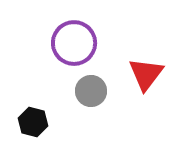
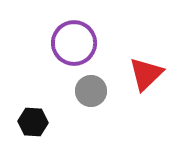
red triangle: rotated 9 degrees clockwise
black hexagon: rotated 12 degrees counterclockwise
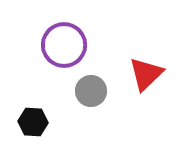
purple circle: moved 10 px left, 2 px down
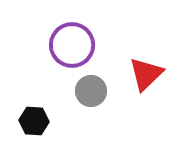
purple circle: moved 8 px right
black hexagon: moved 1 px right, 1 px up
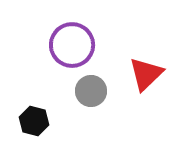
black hexagon: rotated 12 degrees clockwise
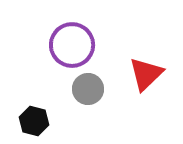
gray circle: moved 3 px left, 2 px up
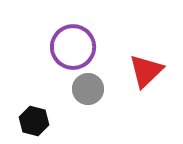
purple circle: moved 1 px right, 2 px down
red triangle: moved 3 px up
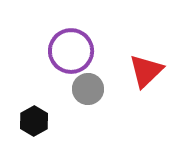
purple circle: moved 2 px left, 4 px down
black hexagon: rotated 16 degrees clockwise
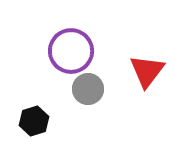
red triangle: moved 1 px right; rotated 9 degrees counterclockwise
black hexagon: rotated 12 degrees clockwise
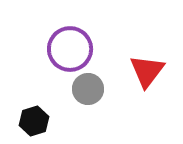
purple circle: moved 1 px left, 2 px up
